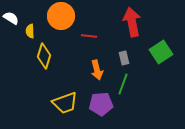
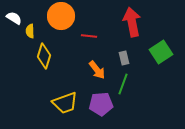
white semicircle: moved 3 px right
orange arrow: rotated 24 degrees counterclockwise
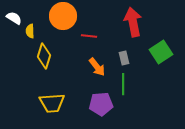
orange circle: moved 2 px right
red arrow: moved 1 px right
orange arrow: moved 3 px up
green line: rotated 20 degrees counterclockwise
yellow trapezoid: moved 13 px left; rotated 16 degrees clockwise
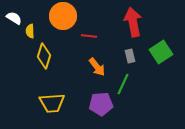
gray rectangle: moved 6 px right, 2 px up
green line: rotated 25 degrees clockwise
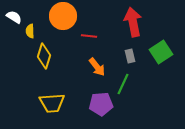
white semicircle: moved 1 px up
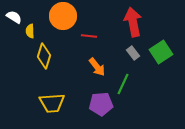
gray rectangle: moved 3 px right, 3 px up; rotated 24 degrees counterclockwise
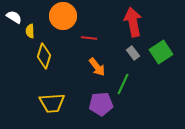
red line: moved 2 px down
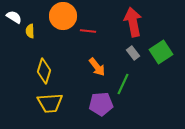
red line: moved 1 px left, 7 px up
yellow diamond: moved 15 px down
yellow trapezoid: moved 2 px left
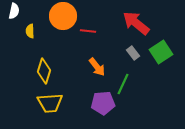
white semicircle: moved 6 px up; rotated 70 degrees clockwise
red arrow: moved 3 px right, 1 px down; rotated 40 degrees counterclockwise
purple pentagon: moved 2 px right, 1 px up
